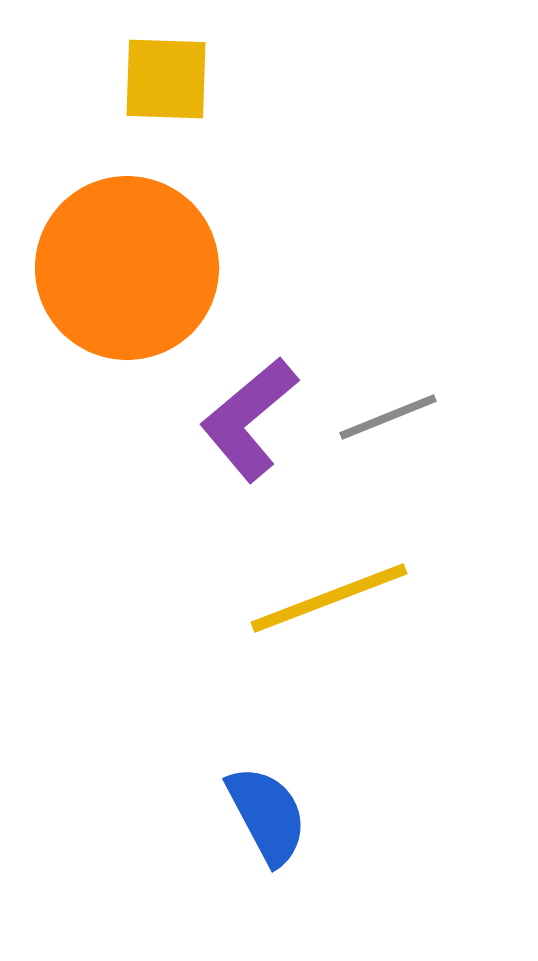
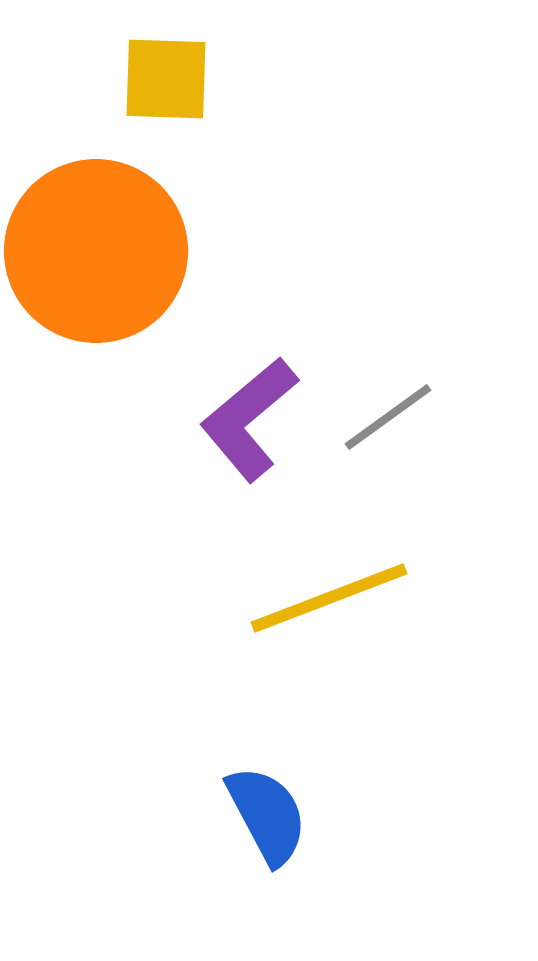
orange circle: moved 31 px left, 17 px up
gray line: rotated 14 degrees counterclockwise
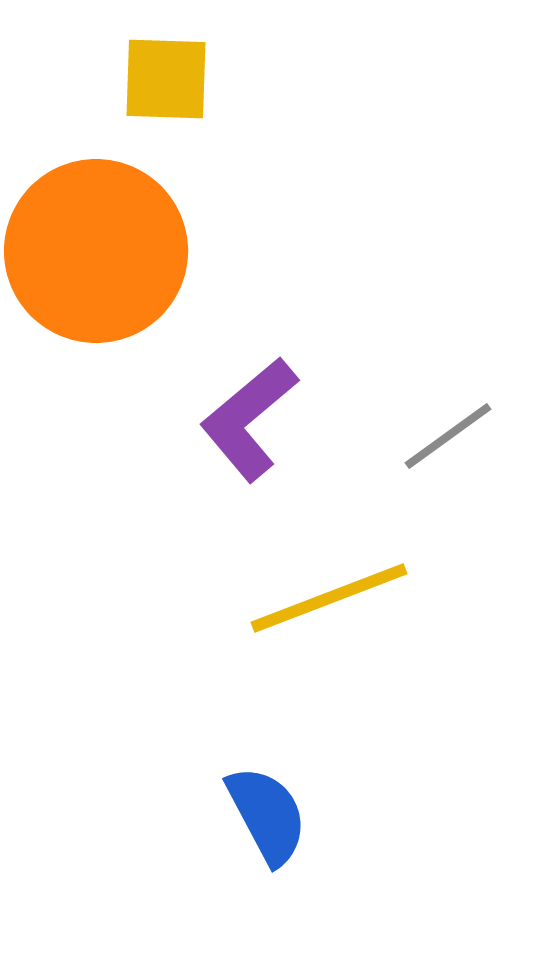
gray line: moved 60 px right, 19 px down
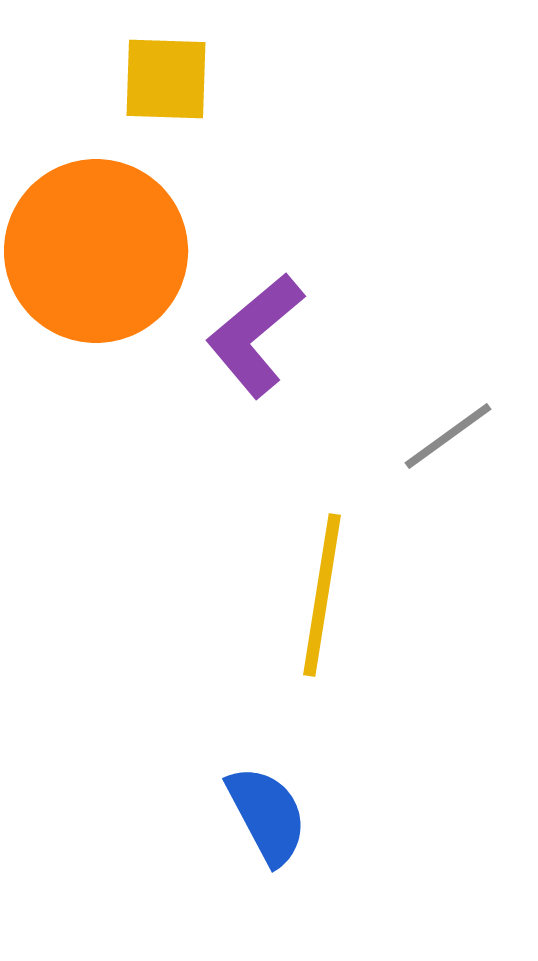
purple L-shape: moved 6 px right, 84 px up
yellow line: moved 7 px left, 3 px up; rotated 60 degrees counterclockwise
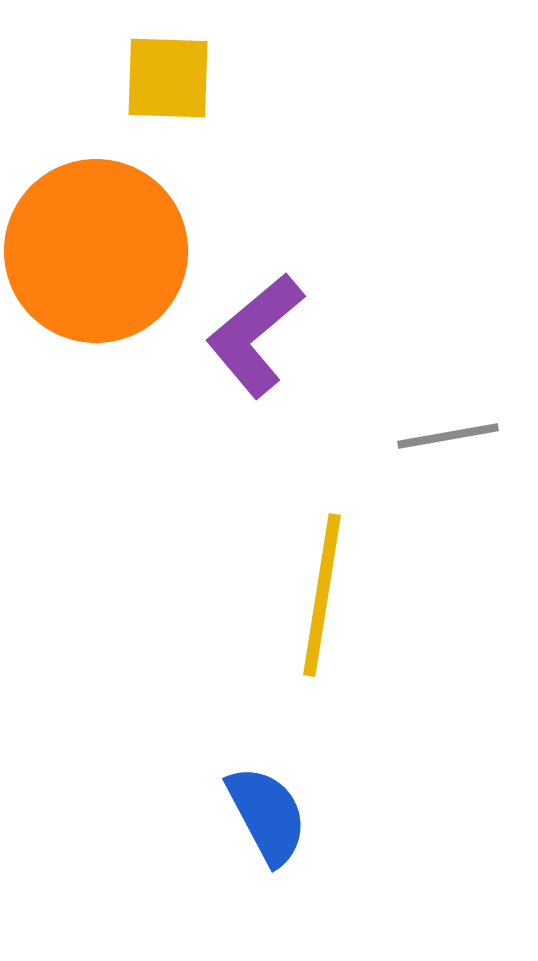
yellow square: moved 2 px right, 1 px up
gray line: rotated 26 degrees clockwise
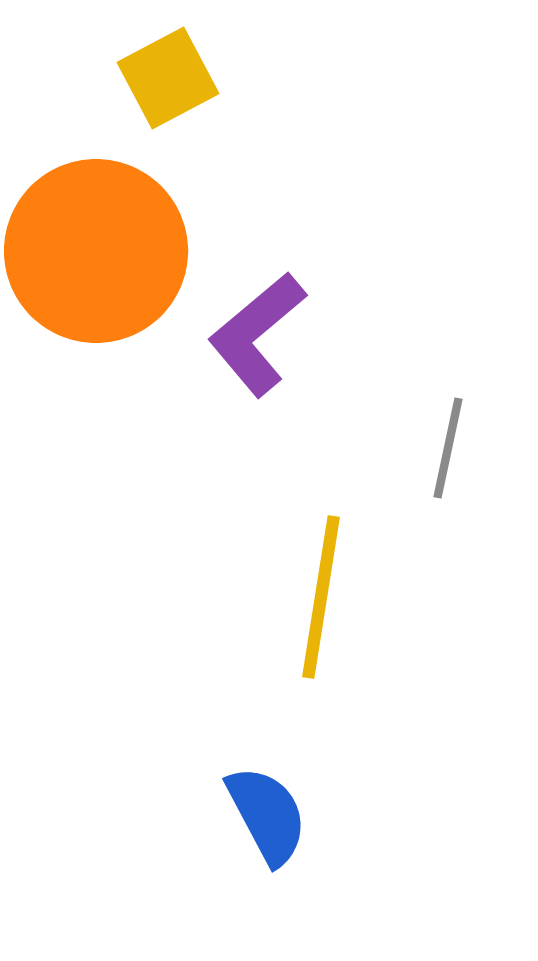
yellow square: rotated 30 degrees counterclockwise
purple L-shape: moved 2 px right, 1 px up
gray line: moved 12 px down; rotated 68 degrees counterclockwise
yellow line: moved 1 px left, 2 px down
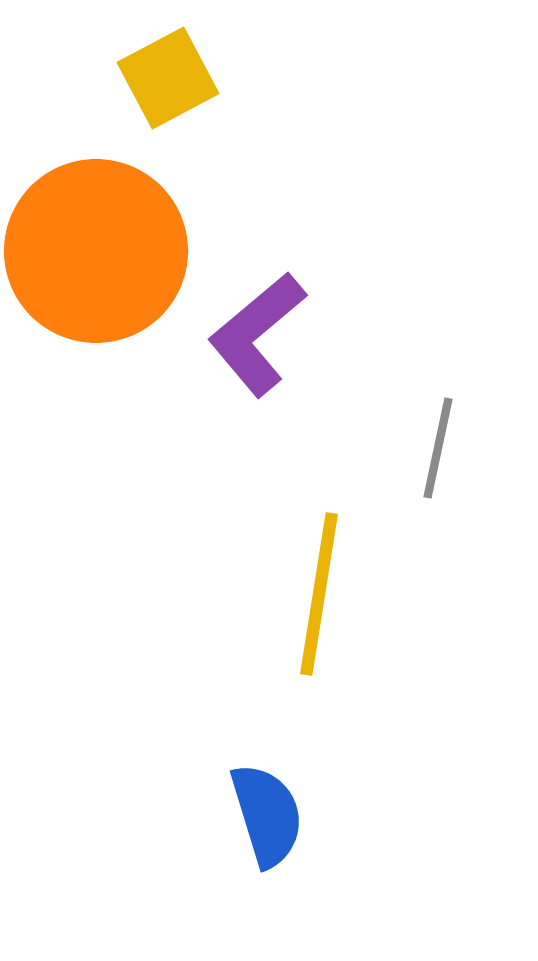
gray line: moved 10 px left
yellow line: moved 2 px left, 3 px up
blue semicircle: rotated 11 degrees clockwise
